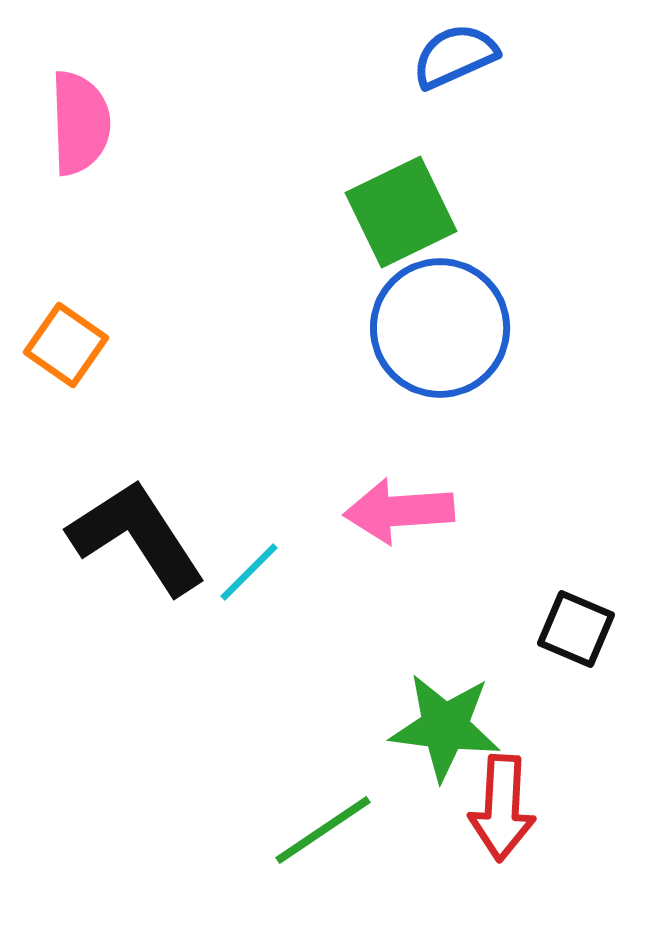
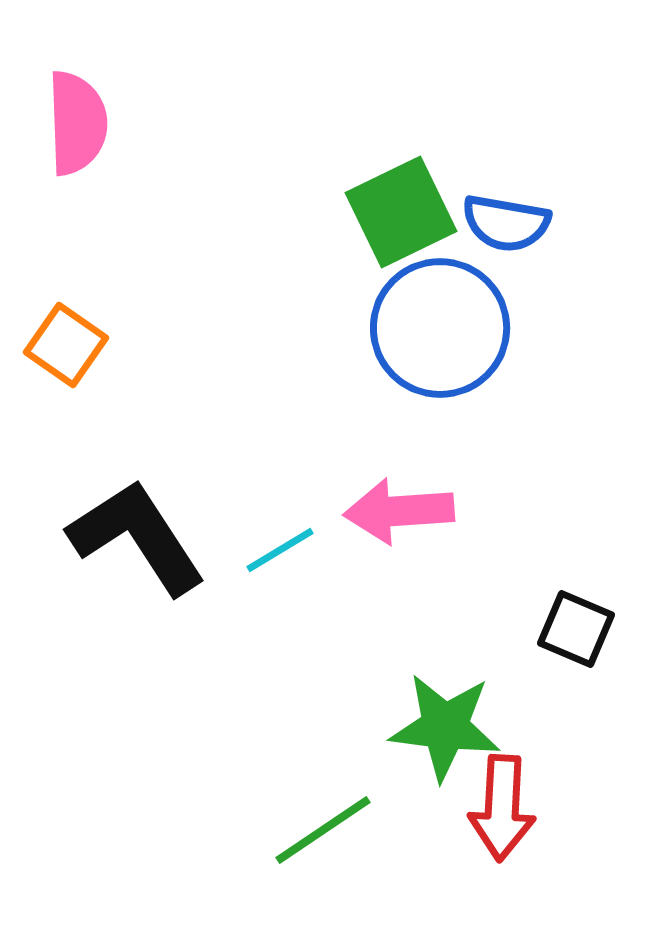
blue semicircle: moved 51 px right, 167 px down; rotated 146 degrees counterclockwise
pink semicircle: moved 3 px left
cyan line: moved 31 px right, 22 px up; rotated 14 degrees clockwise
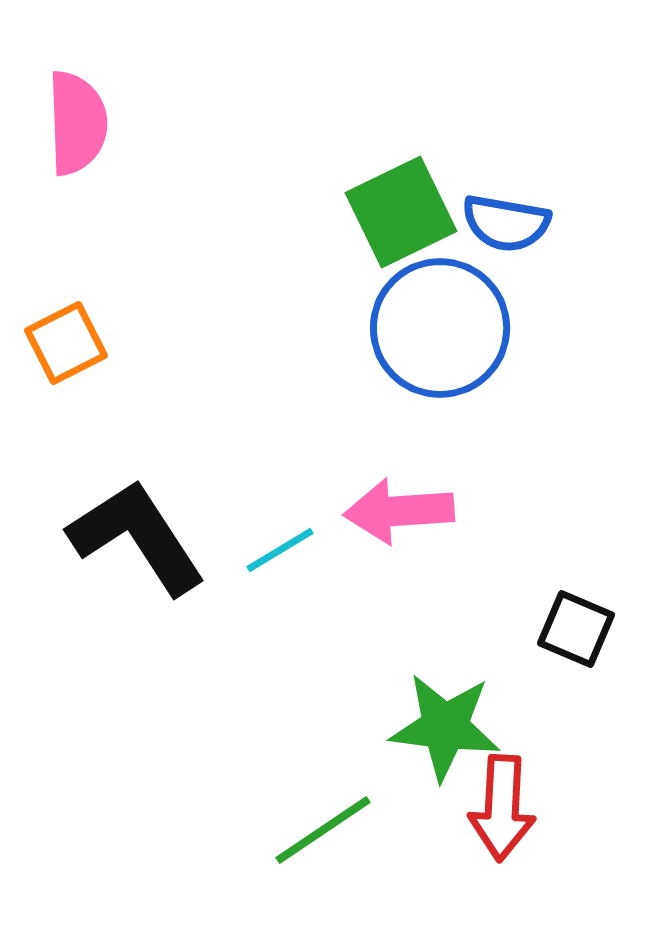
orange square: moved 2 px up; rotated 28 degrees clockwise
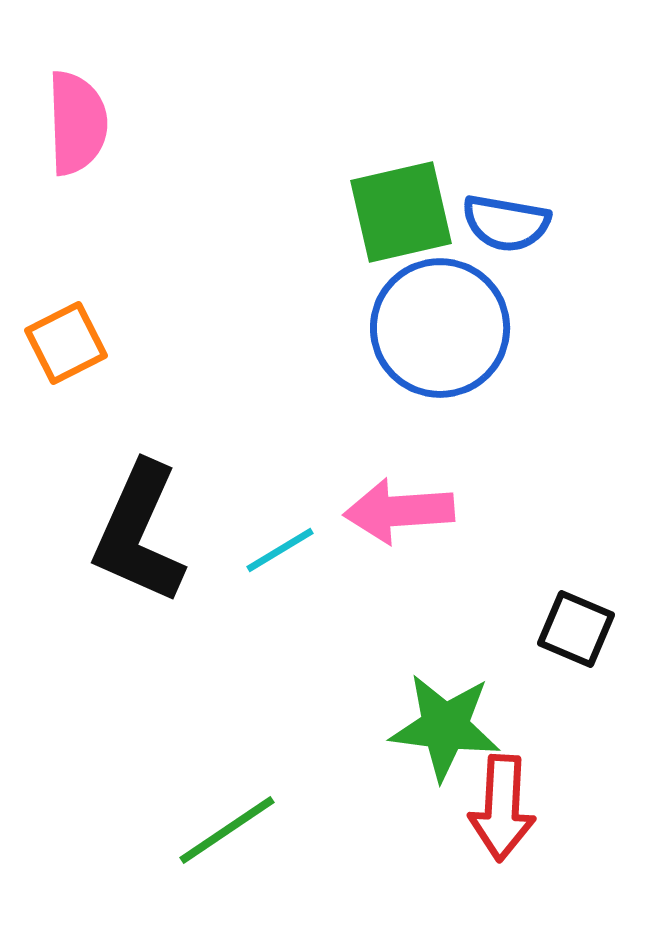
green square: rotated 13 degrees clockwise
black L-shape: moved 2 px right, 4 px up; rotated 123 degrees counterclockwise
green line: moved 96 px left
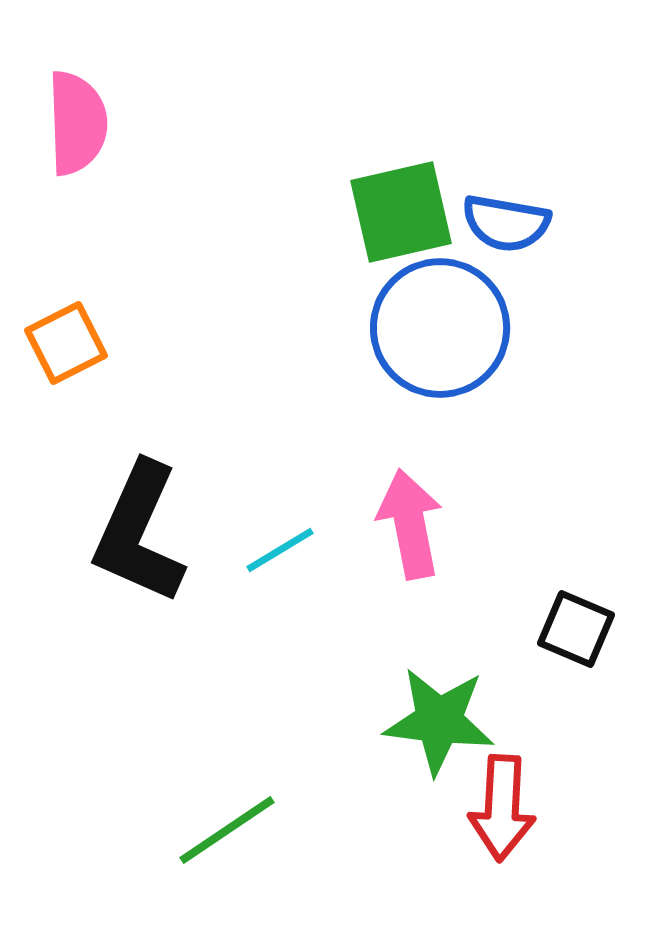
pink arrow: moved 11 px right, 13 px down; rotated 83 degrees clockwise
green star: moved 6 px left, 6 px up
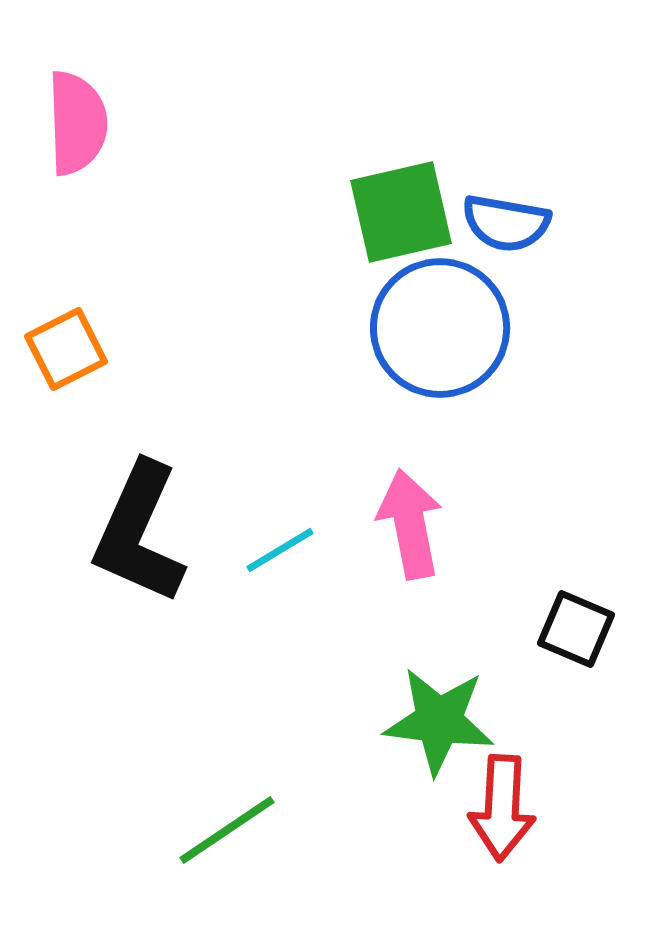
orange square: moved 6 px down
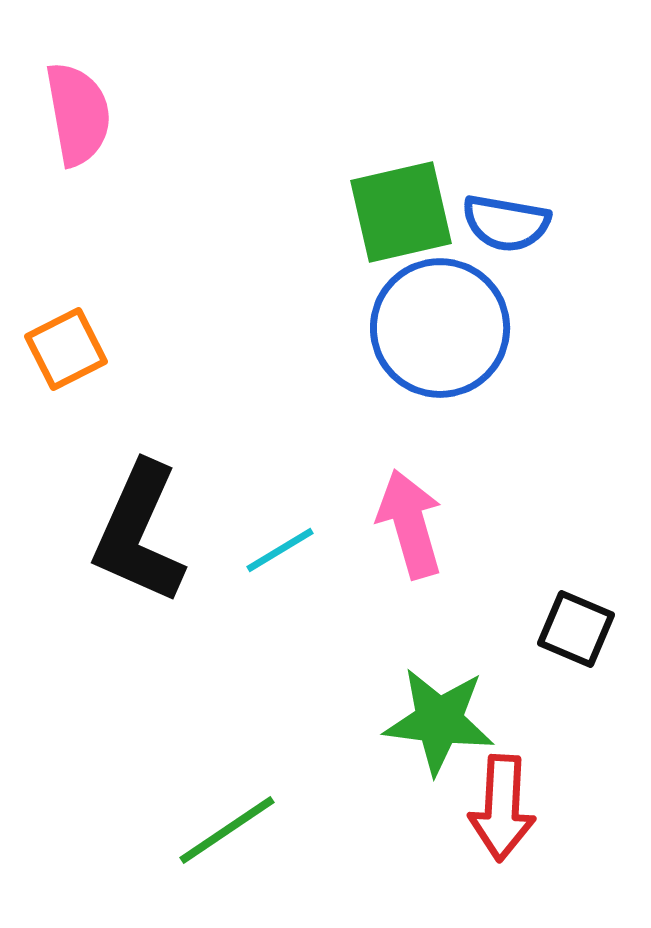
pink semicircle: moved 1 px right, 9 px up; rotated 8 degrees counterclockwise
pink arrow: rotated 5 degrees counterclockwise
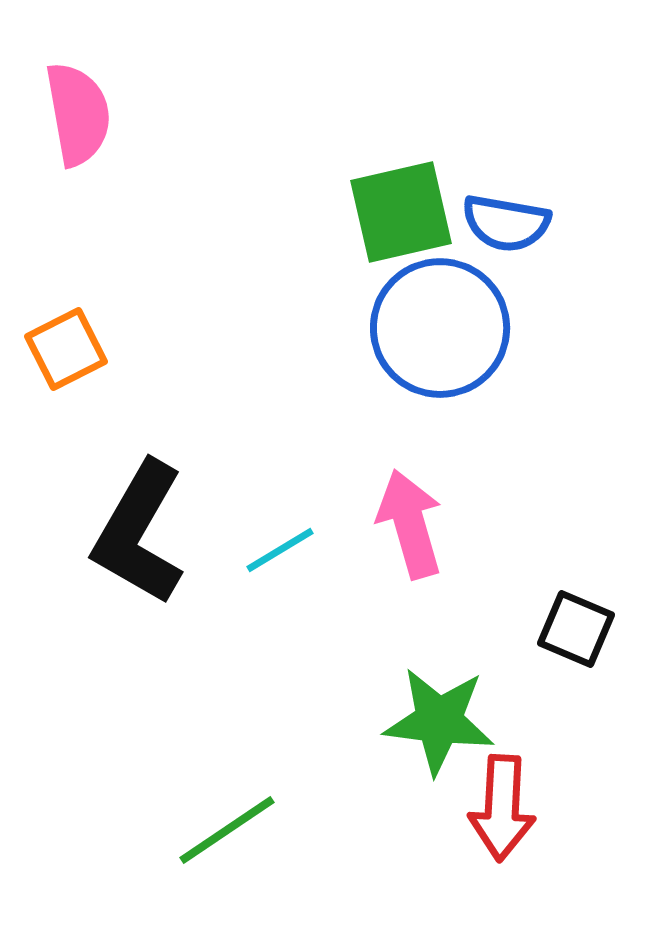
black L-shape: rotated 6 degrees clockwise
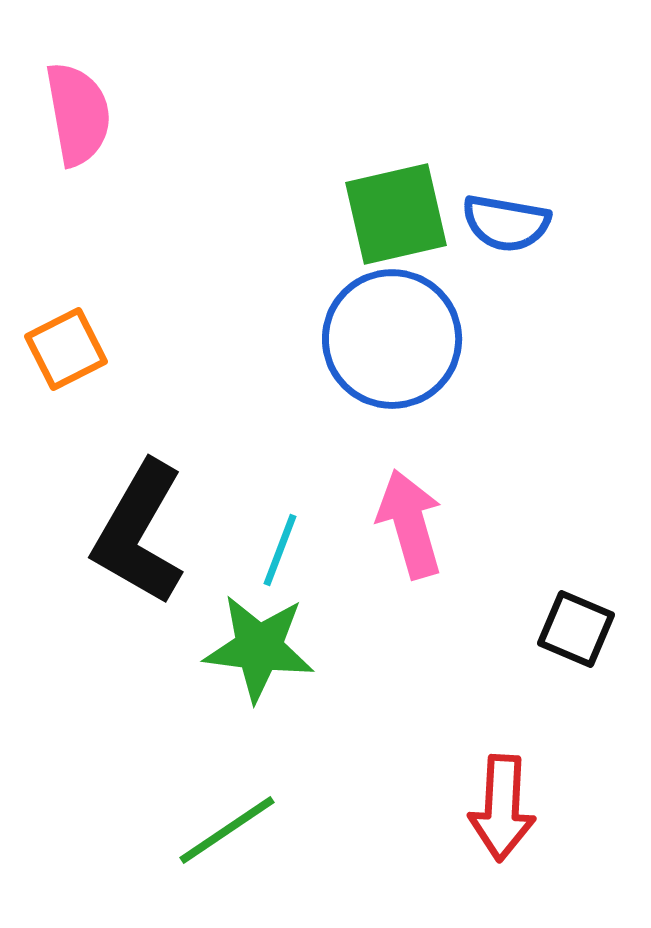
green square: moved 5 px left, 2 px down
blue circle: moved 48 px left, 11 px down
cyan line: rotated 38 degrees counterclockwise
green star: moved 180 px left, 73 px up
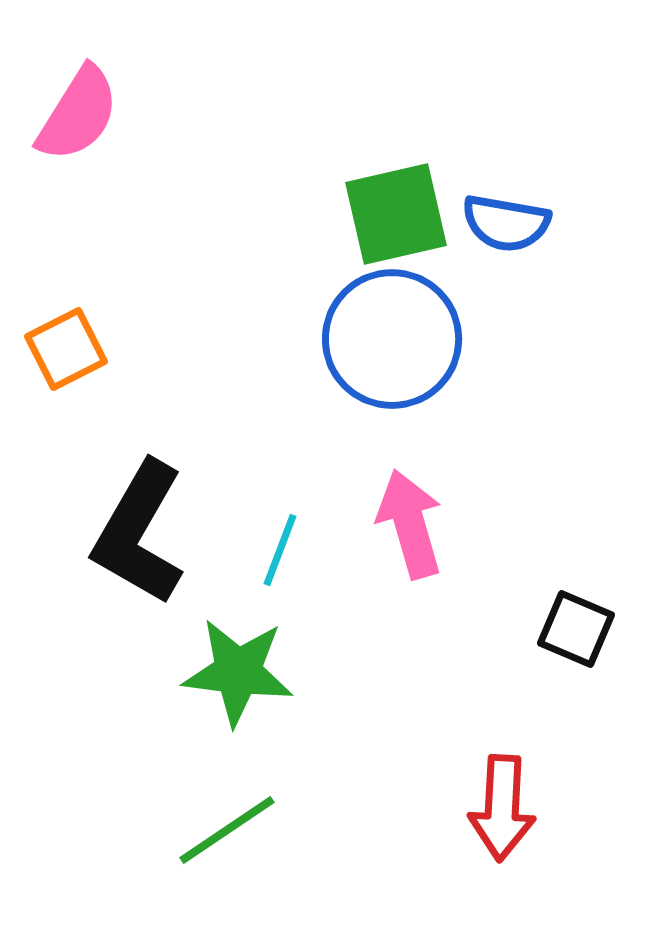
pink semicircle: rotated 42 degrees clockwise
green star: moved 21 px left, 24 px down
